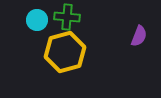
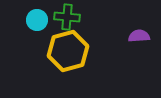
purple semicircle: rotated 115 degrees counterclockwise
yellow hexagon: moved 3 px right, 1 px up
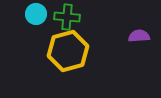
cyan circle: moved 1 px left, 6 px up
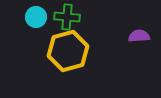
cyan circle: moved 3 px down
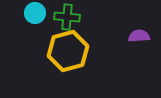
cyan circle: moved 1 px left, 4 px up
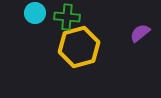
purple semicircle: moved 1 px right, 3 px up; rotated 35 degrees counterclockwise
yellow hexagon: moved 11 px right, 4 px up
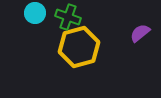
green cross: moved 1 px right; rotated 15 degrees clockwise
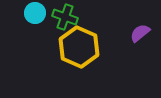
green cross: moved 3 px left
yellow hexagon: rotated 21 degrees counterclockwise
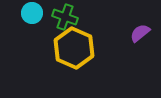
cyan circle: moved 3 px left
yellow hexagon: moved 5 px left, 1 px down
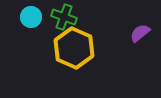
cyan circle: moved 1 px left, 4 px down
green cross: moved 1 px left
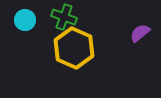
cyan circle: moved 6 px left, 3 px down
